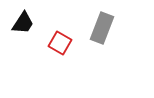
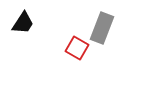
red square: moved 17 px right, 5 px down
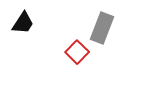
red square: moved 4 px down; rotated 15 degrees clockwise
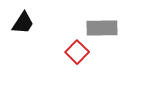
gray rectangle: rotated 68 degrees clockwise
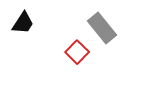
gray rectangle: rotated 52 degrees clockwise
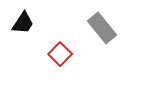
red square: moved 17 px left, 2 px down
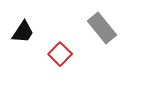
black trapezoid: moved 9 px down
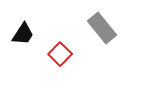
black trapezoid: moved 2 px down
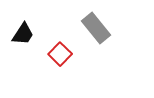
gray rectangle: moved 6 px left
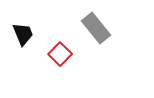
black trapezoid: rotated 55 degrees counterclockwise
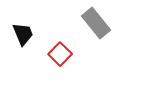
gray rectangle: moved 5 px up
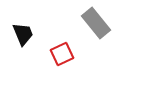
red square: moved 2 px right; rotated 20 degrees clockwise
